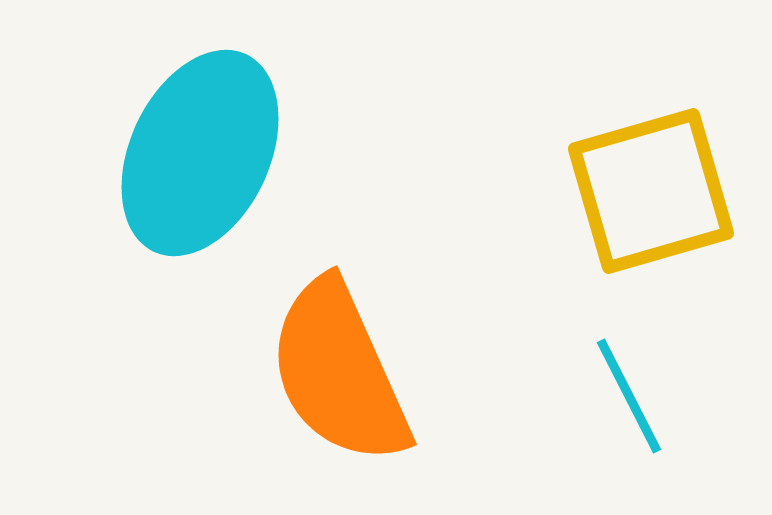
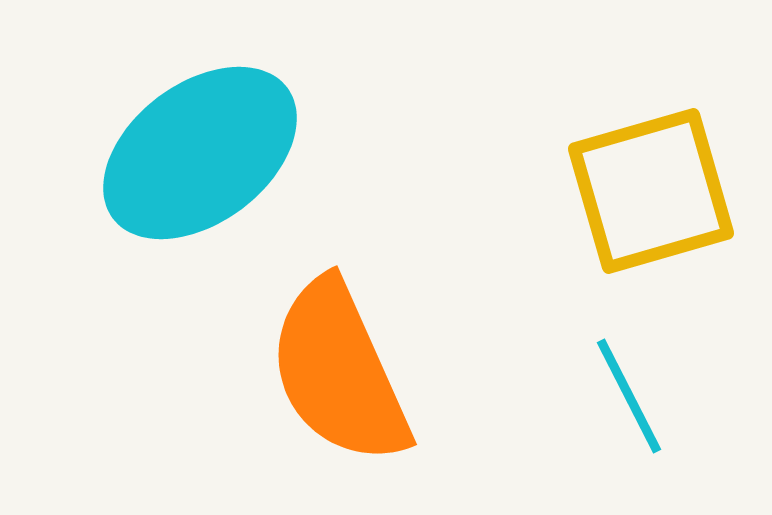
cyan ellipse: rotated 28 degrees clockwise
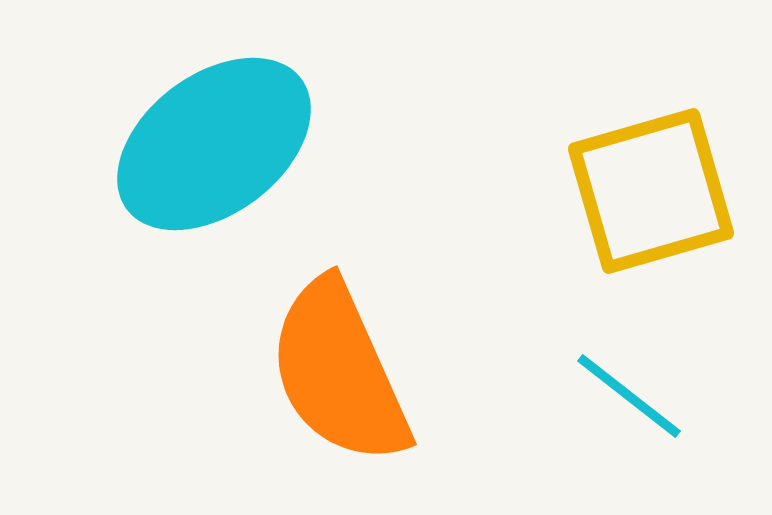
cyan ellipse: moved 14 px right, 9 px up
cyan line: rotated 25 degrees counterclockwise
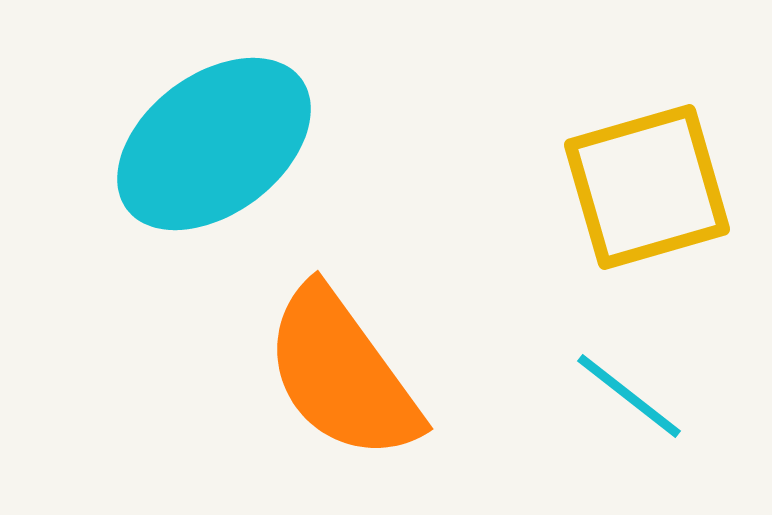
yellow square: moved 4 px left, 4 px up
orange semicircle: moved 3 px right, 2 px down; rotated 12 degrees counterclockwise
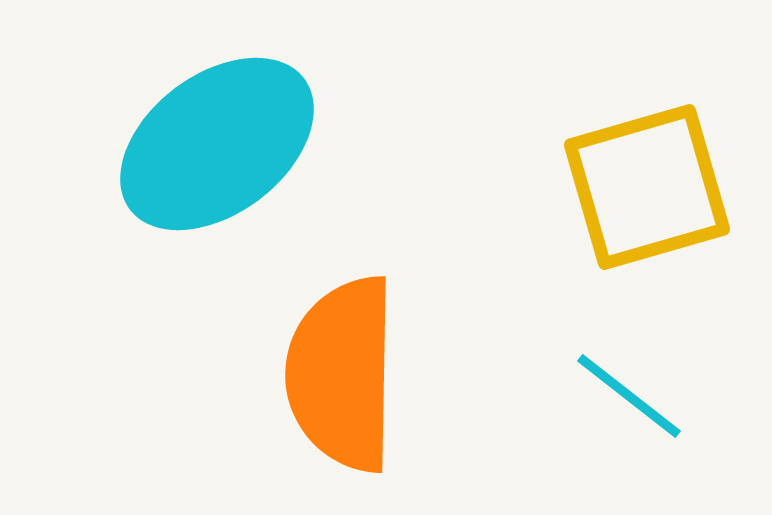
cyan ellipse: moved 3 px right
orange semicircle: rotated 37 degrees clockwise
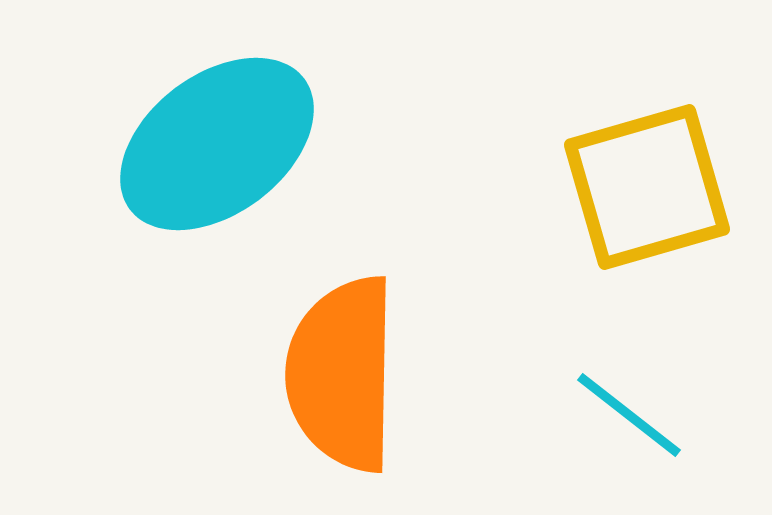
cyan line: moved 19 px down
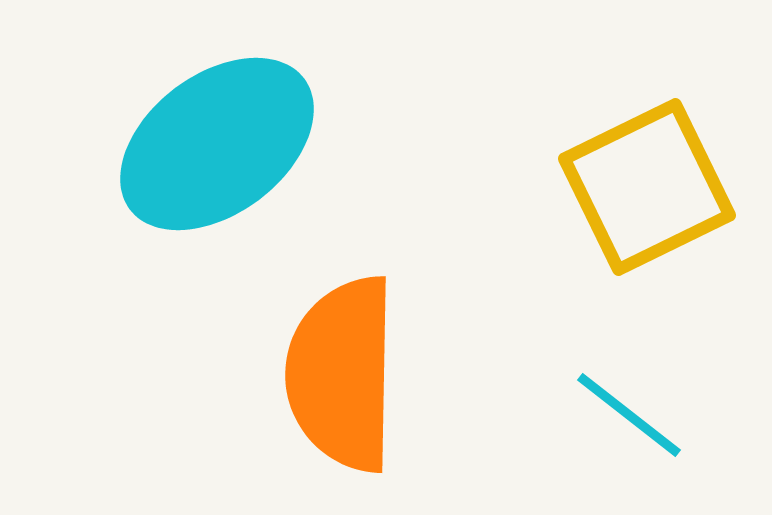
yellow square: rotated 10 degrees counterclockwise
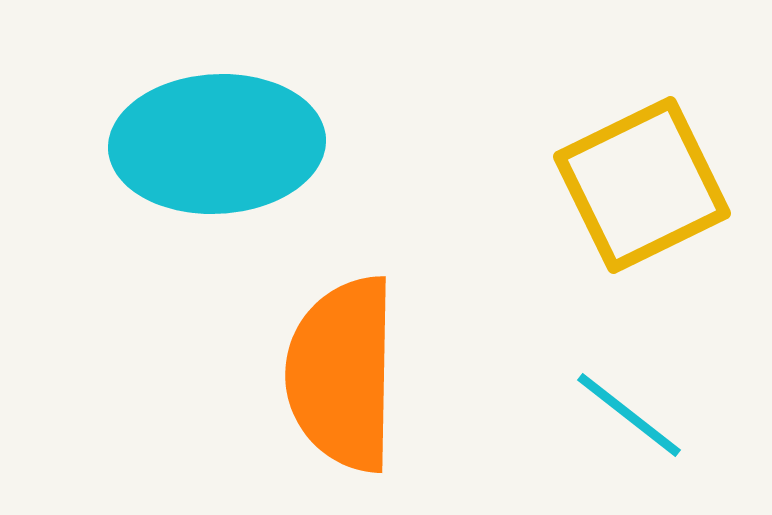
cyan ellipse: rotated 34 degrees clockwise
yellow square: moved 5 px left, 2 px up
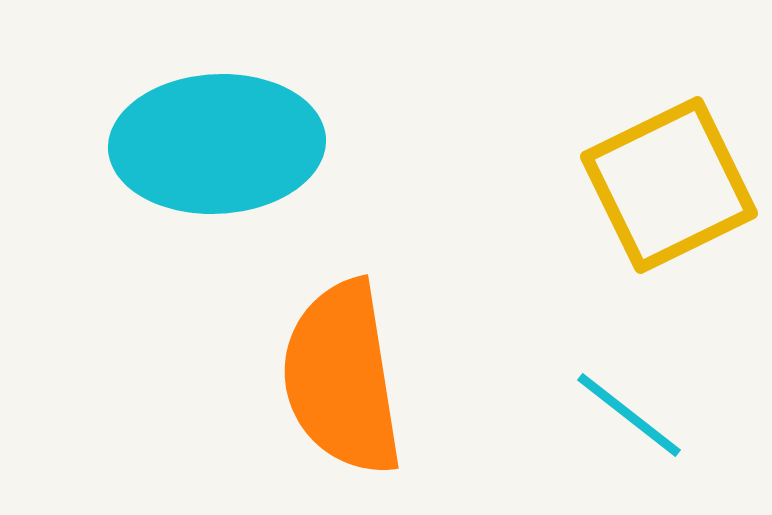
yellow square: moved 27 px right
orange semicircle: moved 4 px down; rotated 10 degrees counterclockwise
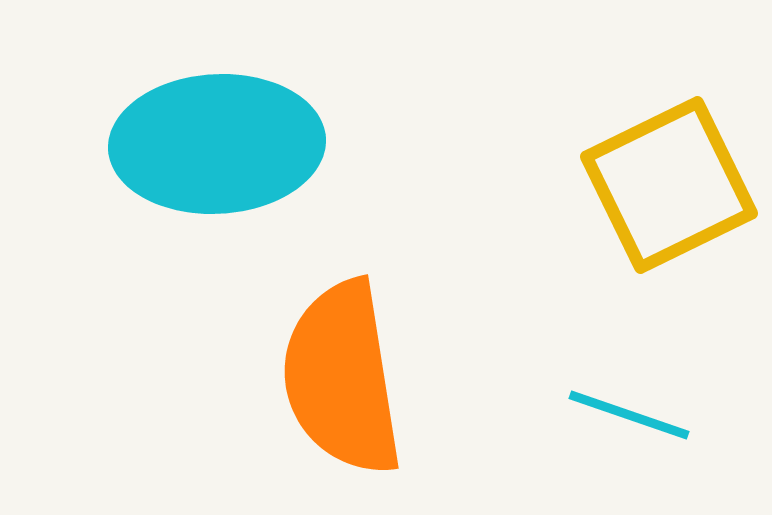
cyan line: rotated 19 degrees counterclockwise
